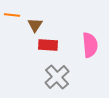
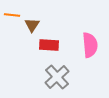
brown triangle: moved 3 px left
red rectangle: moved 1 px right
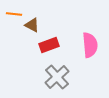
orange line: moved 2 px right, 1 px up
brown triangle: rotated 35 degrees counterclockwise
red rectangle: rotated 24 degrees counterclockwise
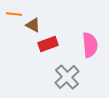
brown triangle: moved 1 px right
red rectangle: moved 1 px left, 1 px up
gray cross: moved 10 px right
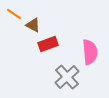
orange line: rotated 28 degrees clockwise
pink semicircle: moved 7 px down
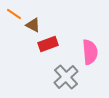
gray cross: moved 1 px left
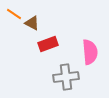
brown triangle: moved 1 px left, 2 px up
gray cross: rotated 35 degrees clockwise
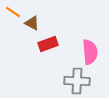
orange line: moved 1 px left, 2 px up
gray cross: moved 11 px right, 4 px down; rotated 10 degrees clockwise
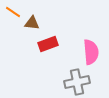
brown triangle: rotated 21 degrees counterclockwise
pink semicircle: moved 1 px right
gray cross: moved 1 px down; rotated 15 degrees counterclockwise
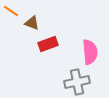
orange line: moved 2 px left, 1 px up
brown triangle: rotated 14 degrees clockwise
pink semicircle: moved 1 px left
